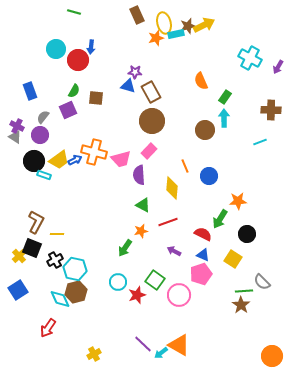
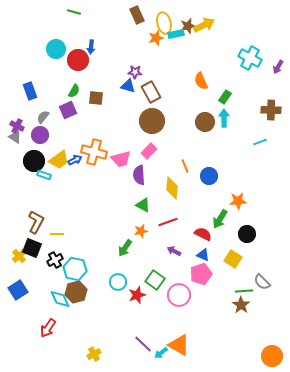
brown circle at (205, 130): moved 8 px up
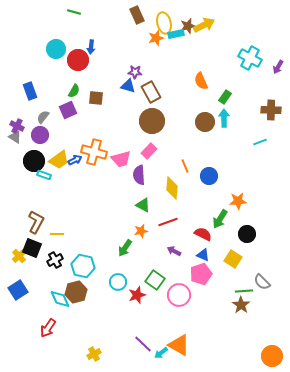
cyan hexagon at (75, 269): moved 8 px right, 3 px up
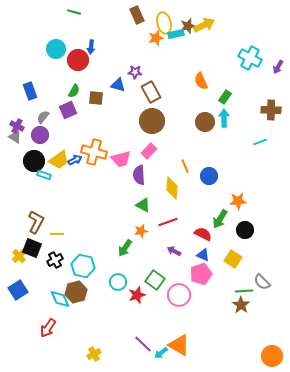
blue triangle at (128, 86): moved 10 px left, 1 px up
black circle at (247, 234): moved 2 px left, 4 px up
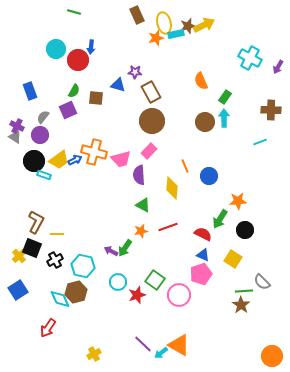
red line at (168, 222): moved 5 px down
purple arrow at (174, 251): moved 63 px left
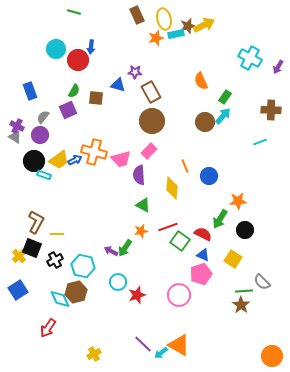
yellow ellipse at (164, 23): moved 4 px up
cyan arrow at (224, 118): moved 1 px left, 2 px up; rotated 42 degrees clockwise
green square at (155, 280): moved 25 px right, 39 px up
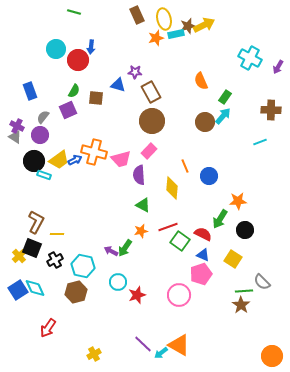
cyan diamond at (60, 299): moved 25 px left, 11 px up
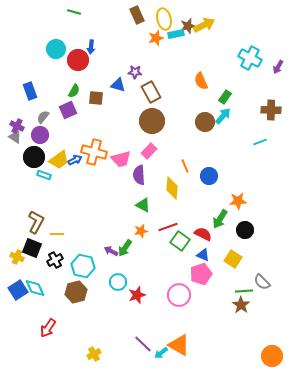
black circle at (34, 161): moved 4 px up
yellow cross at (19, 256): moved 2 px left, 1 px down; rotated 24 degrees counterclockwise
